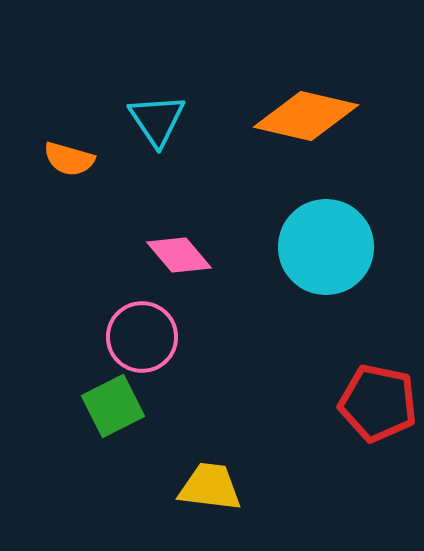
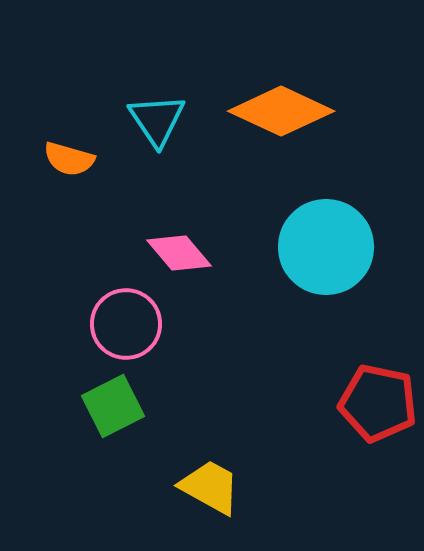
orange diamond: moved 25 px left, 5 px up; rotated 12 degrees clockwise
pink diamond: moved 2 px up
pink circle: moved 16 px left, 13 px up
yellow trapezoid: rotated 22 degrees clockwise
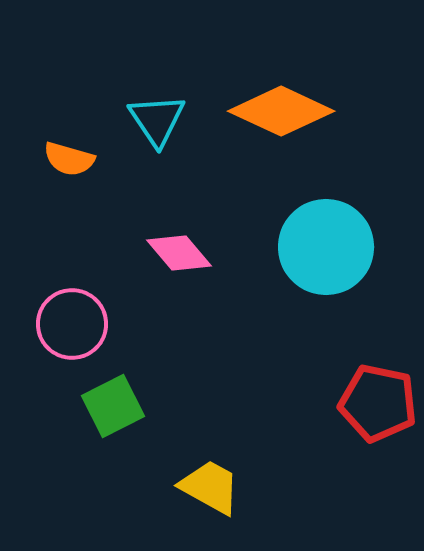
pink circle: moved 54 px left
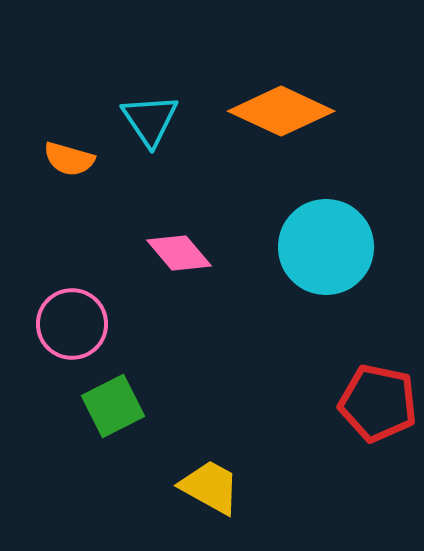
cyan triangle: moved 7 px left
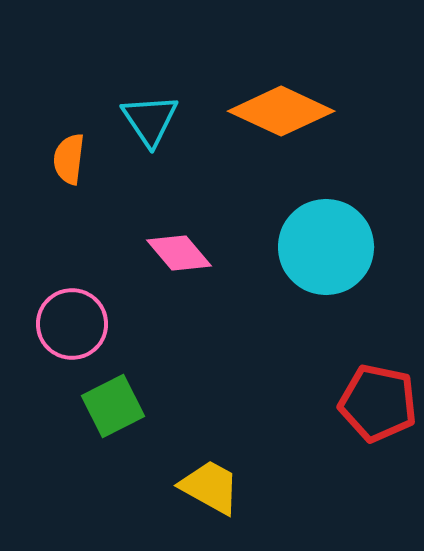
orange semicircle: rotated 81 degrees clockwise
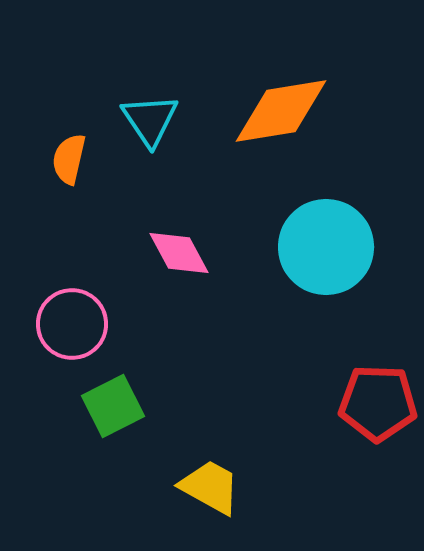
orange diamond: rotated 34 degrees counterclockwise
orange semicircle: rotated 6 degrees clockwise
pink diamond: rotated 12 degrees clockwise
red pentagon: rotated 10 degrees counterclockwise
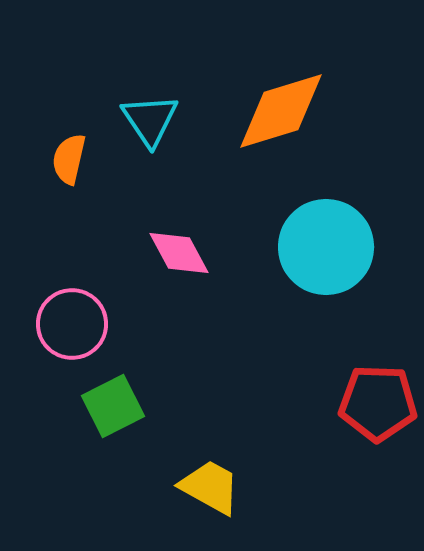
orange diamond: rotated 8 degrees counterclockwise
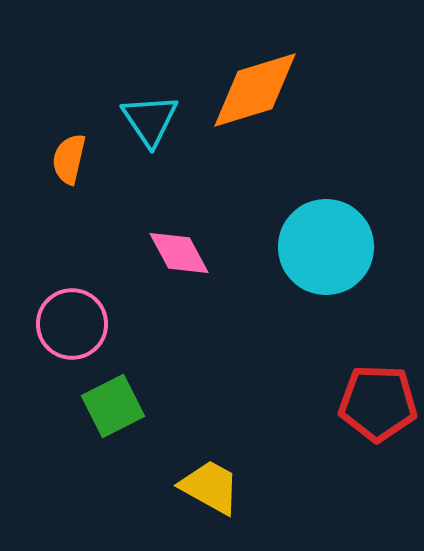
orange diamond: moved 26 px left, 21 px up
